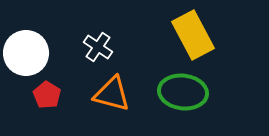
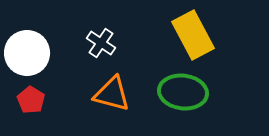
white cross: moved 3 px right, 4 px up
white circle: moved 1 px right
red pentagon: moved 16 px left, 5 px down
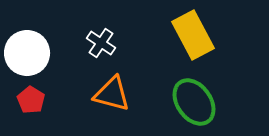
green ellipse: moved 11 px right, 10 px down; rotated 48 degrees clockwise
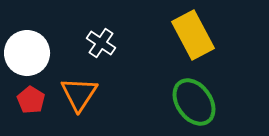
orange triangle: moved 33 px left; rotated 48 degrees clockwise
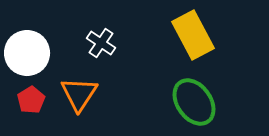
red pentagon: rotated 8 degrees clockwise
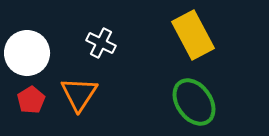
white cross: rotated 8 degrees counterclockwise
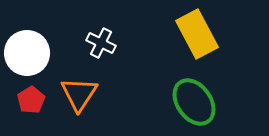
yellow rectangle: moved 4 px right, 1 px up
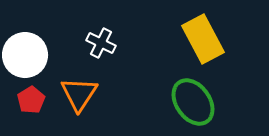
yellow rectangle: moved 6 px right, 5 px down
white circle: moved 2 px left, 2 px down
green ellipse: moved 1 px left
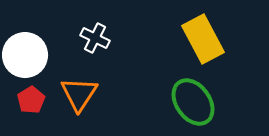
white cross: moved 6 px left, 5 px up
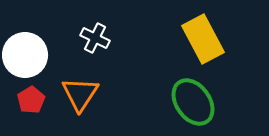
orange triangle: moved 1 px right
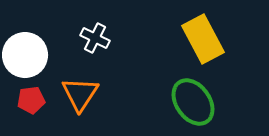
red pentagon: rotated 24 degrees clockwise
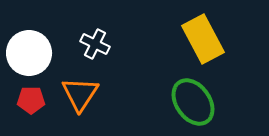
white cross: moved 6 px down
white circle: moved 4 px right, 2 px up
red pentagon: rotated 8 degrees clockwise
